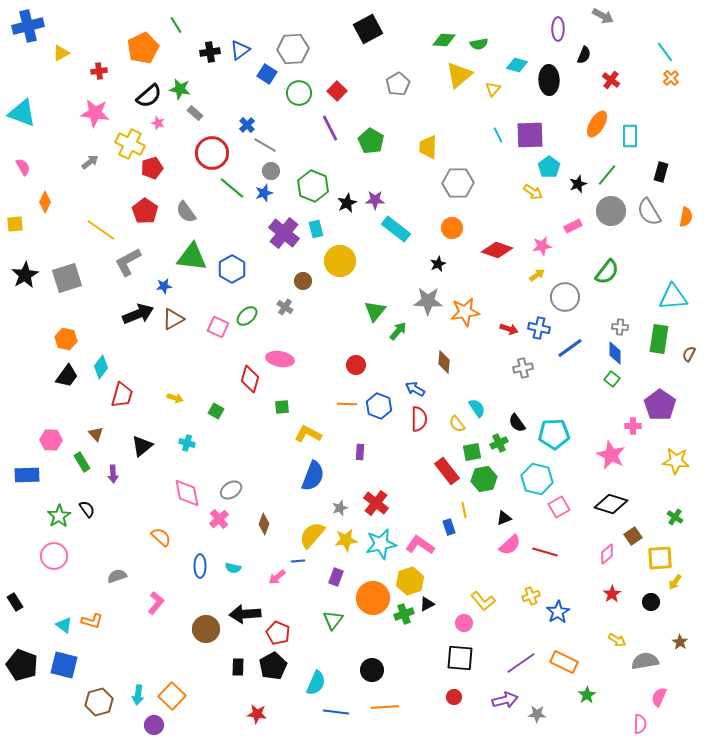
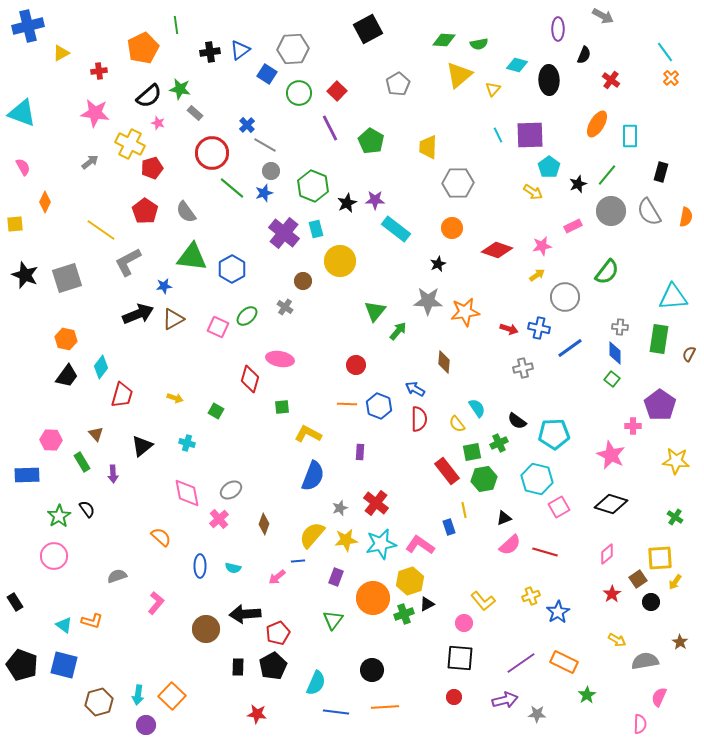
green line at (176, 25): rotated 24 degrees clockwise
black star at (25, 275): rotated 20 degrees counterclockwise
black semicircle at (517, 423): moved 2 px up; rotated 18 degrees counterclockwise
brown square at (633, 536): moved 5 px right, 43 px down
red pentagon at (278, 633): rotated 25 degrees clockwise
purple circle at (154, 725): moved 8 px left
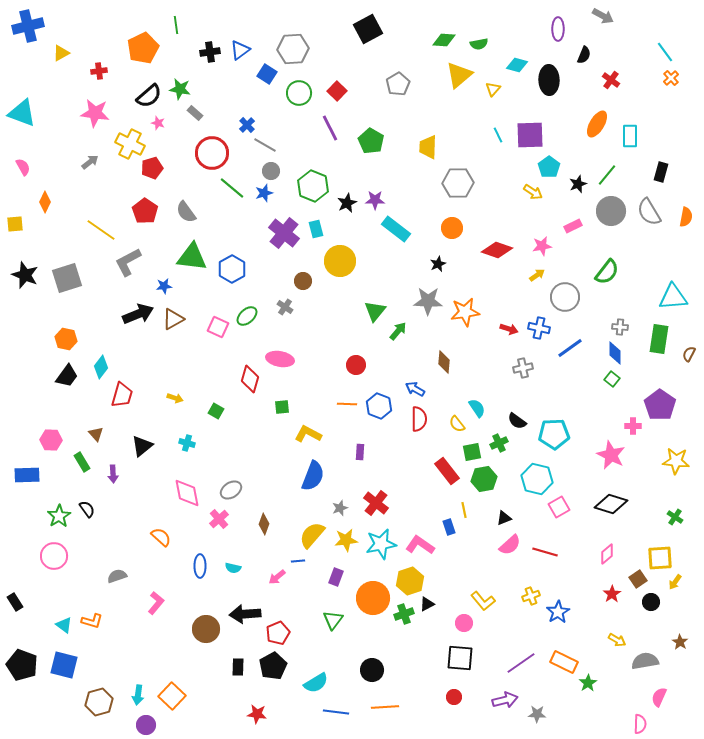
cyan semicircle at (316, 683): rotated 35 degrees clockwise
green star at (587, 695): moved 1 px right, 12 px up
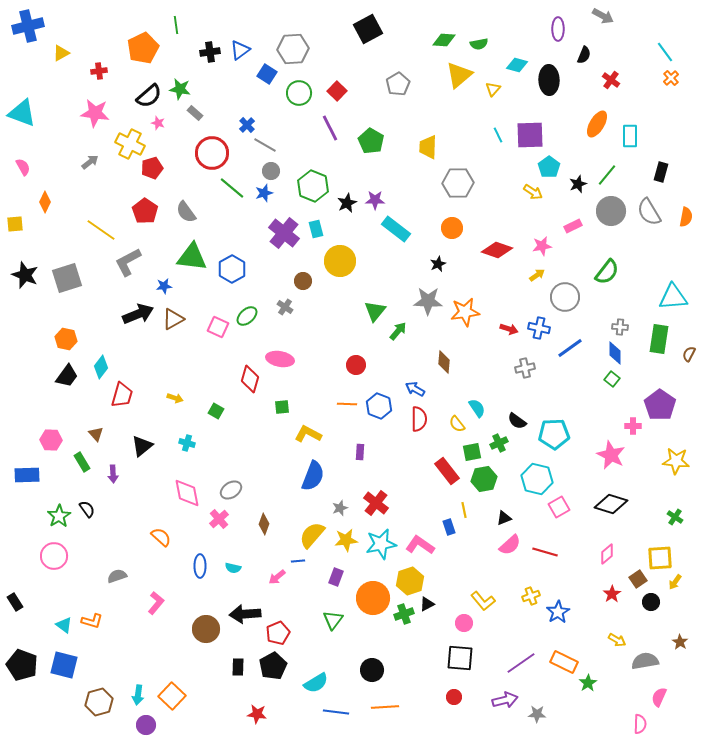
gray cross at (523, 368): moved 2 px right
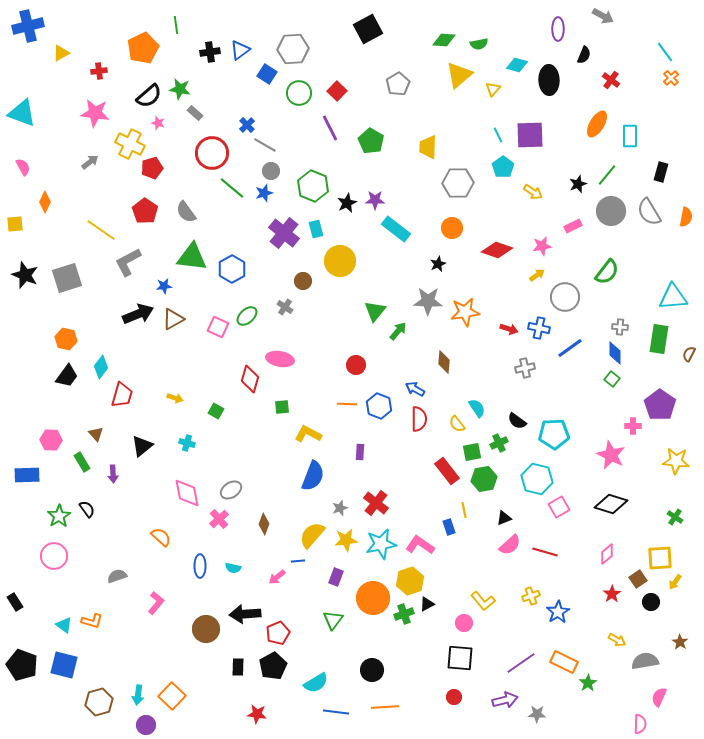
cyan pentagon at (549, 167): moved 46 px left
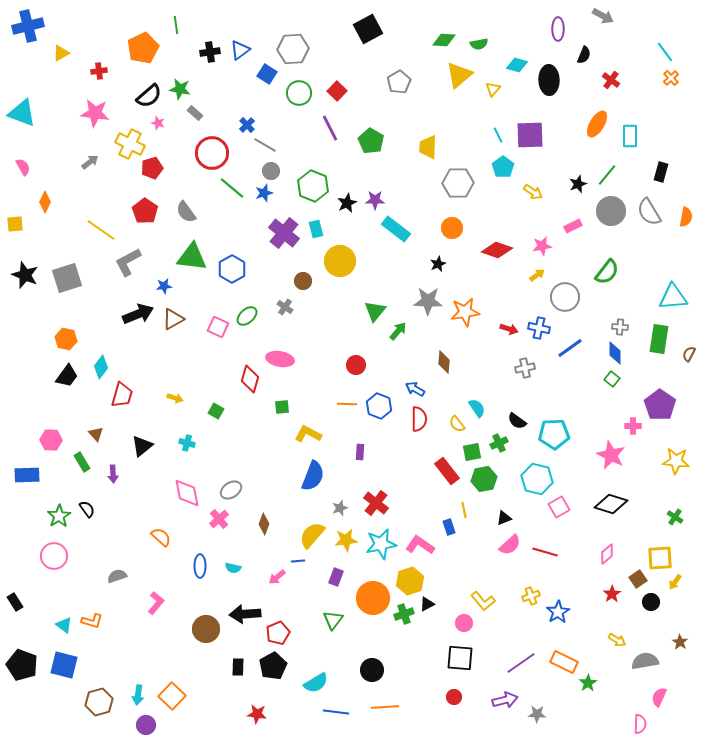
gray pentagon at (398, 84): moved 1 px right, 2 px up
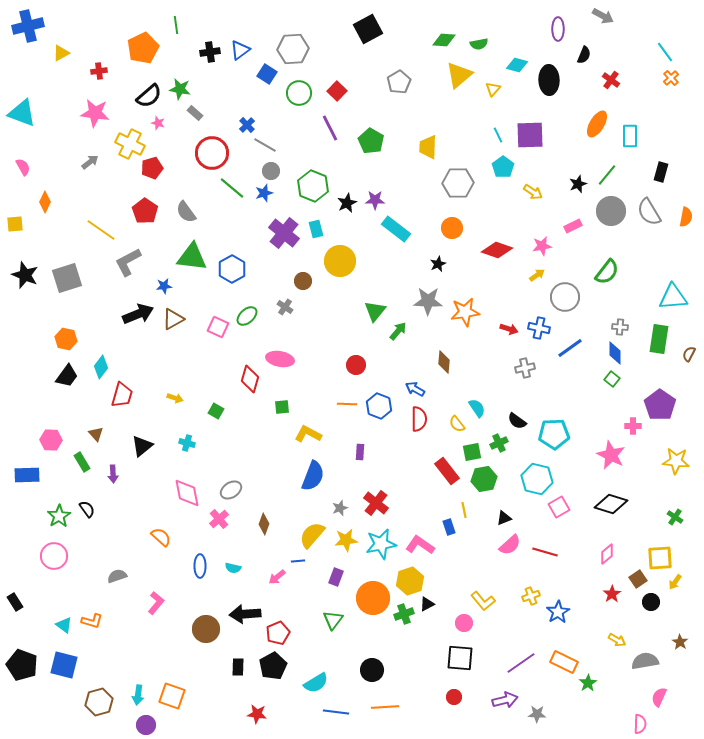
orange square at (172, 696): rotated 24 degrees counterclockwise
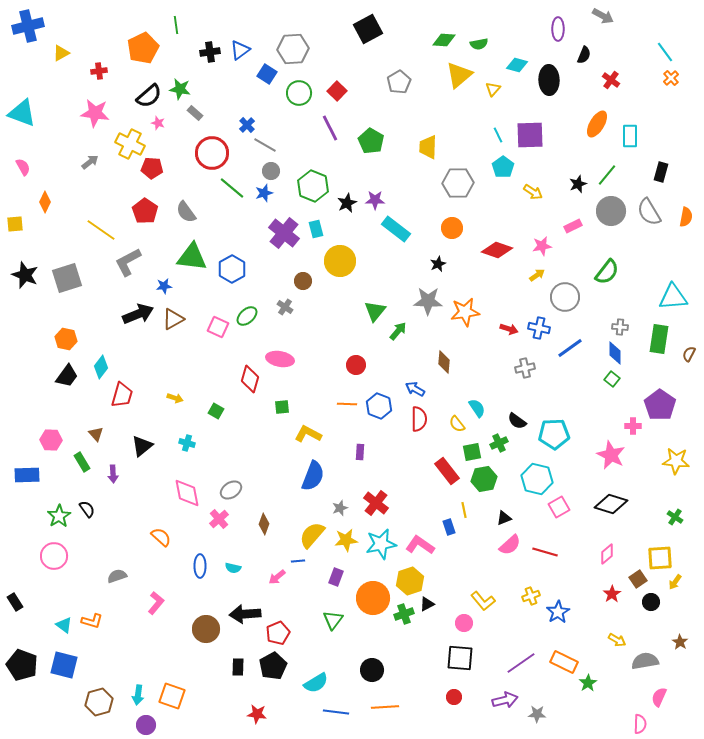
red pentagon at (152, 168): rotated 20 degrees clockwise
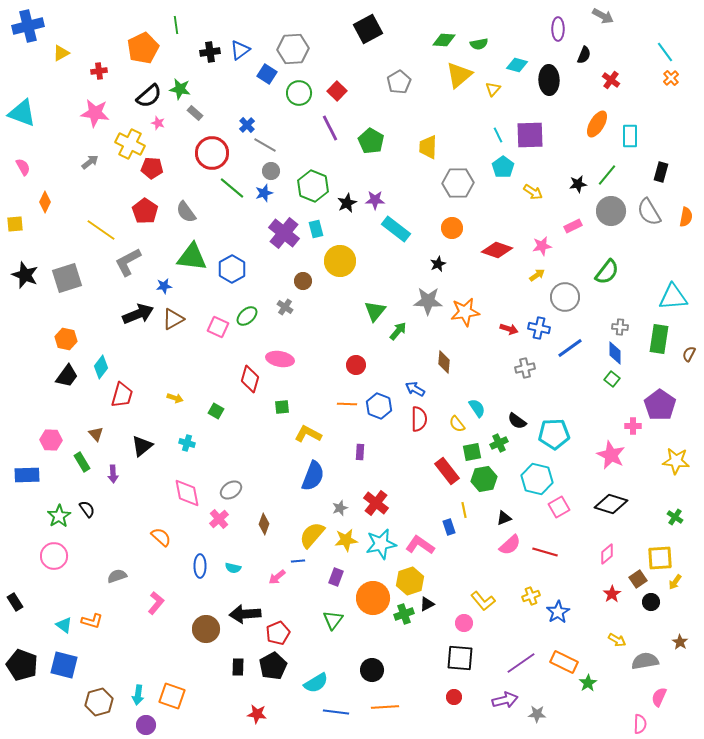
black star at (578, 184): rotated 12 degrees clockwise
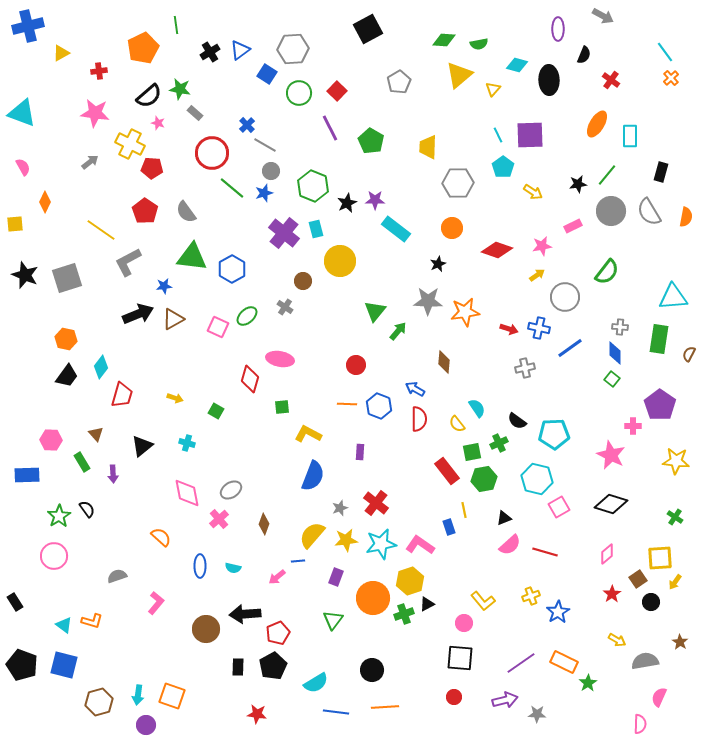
black cross at (210, 52): rotated 24 degrees counterclockwise
